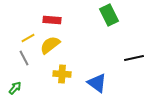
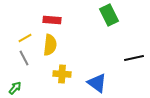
yellow line: moved 3 px left
yellow semicircle: rotated 135 degrees clockwise
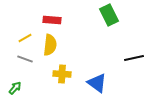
gray line: moved 1 px right, 1 px down; rotated 42 degrees counterclockwise
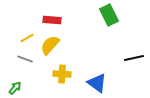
yellow line: moved 2 px right
yellow semicircle: rotated 145 degrees counterclockwise
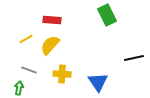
green rectangle: moved 2 px left
yellow line: moved 1 px left, 1 px down
gray line: moved 4 px right, 11 px down
blue triangle: moved 1 px right, 1 px up; rotated 20 degrees clockwise
green arrow: moved 4 px right; rotated 32 degrees counterclockwise
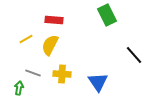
red rectangle: moved 2 px right
yellow semicircle: rotated 15 degrees counterclockwise
black line: moved 3 px up; rotated 60 degrees clockwise
gray line: moved 4 px right, 3 px down
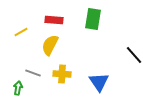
green rectangle: moved 14 px left, 4 px down; rotated 35 degrees clockwise
yellow line: moved 5 px left, 7 px up
blue triangle: moved 1 px right
green arrow: moved 1 px left
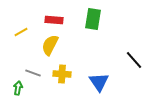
black line: moved 5 px down
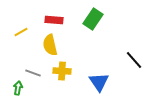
green rectangle: rotated 25 degrees clockwise
yellow semicircle: rotated 40 degrees counterclockwise
yellow cross: moved 3 px up
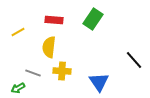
yellow line: moved 3 px left
yellow semicircle: moved 1 px left, 2 px down; rotated 20 degrees clockwise
green arrow: rotated 128 degrees counterclockwise
